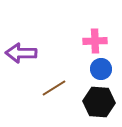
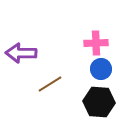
pink cross: moved 1 px right, 2 px down
brown line: moved 4 px left, 4 px up
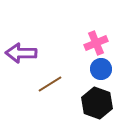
pink cross: rotated 20 degrees counterclockwise
black hexagon: moved 2 px left, 1 px down; rotated 16 degrees clockwise
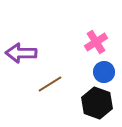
pink cross: moved 1 px up; rotated 10 degrees counterclockwise
blue circle: moved 3 px right, 3 px down
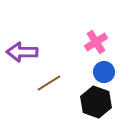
purple arrow: moved 1 px right, 1 px up
brown line: moved 1 px left, 1 px up
black hexagon: moved 1 px left, 1 px up
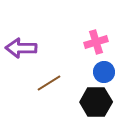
pink cross: rotated 15 degrees clockwise
purple arrow: moved 1 px left, 4 px up
black hexagon: rotated 20 degrees counterclockwise
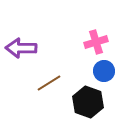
blue circle: moved 1 px up
black hexagon: moved 8 px left; rotated 20 degrees clockwise
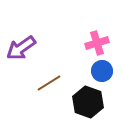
pink cross: moved 1 px right, 1 px down
purple arrow: rotated 36 degrees counterclockwise
blue circle: moved 2 px left
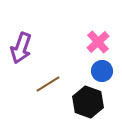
pink cross: moved 1 px right, 1 px up; rotated 25 degrees counterclockwise
purple arrow: rotated 36 degrees counterclockwise
brown line: moved 1 px left, 1 px down
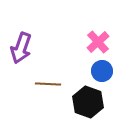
brown line: rotated 35 degrees clockwise
